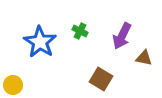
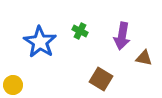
purple arrow: rotated 16 degrees counterclockwise
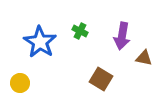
yellow circle: moved 7 px right, 2 px up
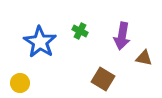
brown square: moved 2 px right
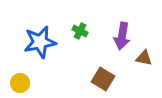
blue star: rotated 28 degrees clockwise
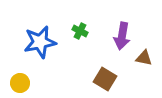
brown square: moved 2 px right
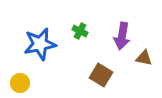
blue star: moved 2 px down
brown square: moved 4 px left, 4 px up
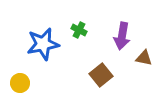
green cross: moved 1 px left, 1 px up
blue star: moved 3 px right
brown square: rotated 20 degrees clockwise
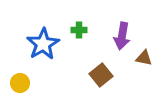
green cross: rotated 28 degrees counterclockwise
blue star: rotated 20 degrees counterclockwise
